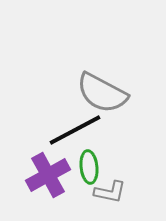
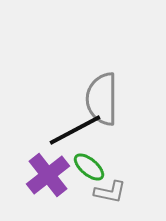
gray semicircle: moved 6 px down; rotated 62 degrees clockwise
green ellipse: rotated 44 degrees counterclockwise
purple cross: rotated 9 degrees counterclockwise
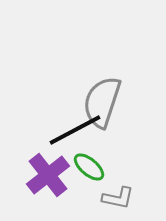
gray semicircle: moved 3 px down; rotated 18 degrees clockwise
gray L-shape: moved 8 px right, 6 px down
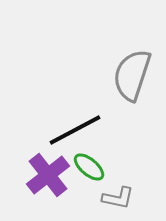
gray semicircle: moved 30 px right, 27 px up
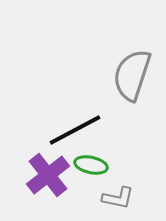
green ellipse: moved 2 px right, 2 px up; rotated 28 degrees counterclockwise
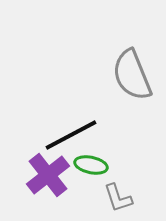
gray semicircle: rotated 40 degrees counterclockwise
black line: moved 4 px left, 5 px down
gray L-shape: rotated 60 degrees clockwise
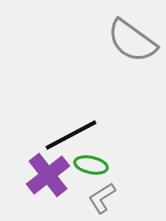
gray semicircle: moved 34 px up; rotated 32 degrees counterclockwise
gray L-shape: moved 16 px left; rotated 76 degrees clockwise
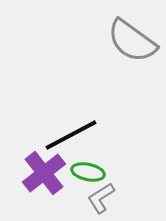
green ellipse: moved 3 px left, 7 px down
purple cross: moved 4 px left, 2 px up
gray L-shape: moved 1 px left
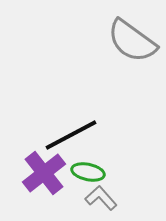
gray L-shape: rotated 80 degrees clockwise
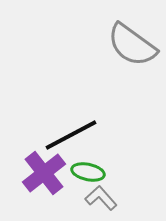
gray semicircle: moved 4 px down
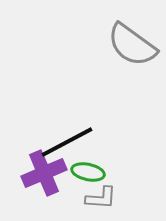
black line: moved 4 px left, 7 px down
purple cross: rotated 15 degrees clockwise
gray L-shape: rotated 136 degrees clockwise
